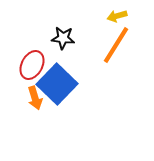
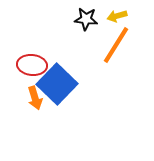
black star: moved 23 px right, 19 px up
red ellipse: rotated 68 degrees clockwise
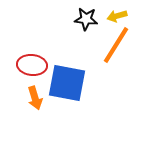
blue square: moved 10 px right, 1 px up; rotated 33 degrees counterclockwise
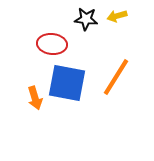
orange line: moved 32 px down
red ellipse: moved 20 px right, 21 px up
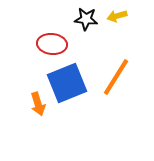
blue square: rotated 33 degrees counterclockwise
orange arrow: moved 3 px right, 6 px down
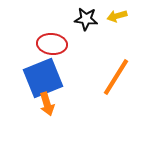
blue square: moved 24 px left, 5 px up
orange arrow: moved 9 px right
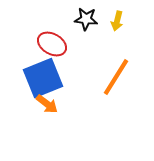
yellow arrow: moved 5 px down; rotated 60 degrees counterclockwise
red ellipse: rotated 24 degrees clockwise
orange arrow: rotated 35 degrees counterclockwise
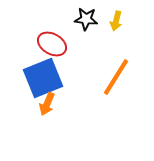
yellow arrow: moved 1 px left
orange arrow: rotated 75 degrees clockwise
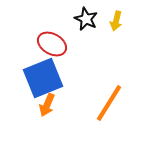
black star: rotated 20 degrees clockwise
orange line: moved 7 px left, 26 px down
orange arrow: moved 1 px down
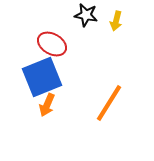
black star: moved 4 px up; rotated 15 degrees counterclockwise
blue square: moved 1 px left, 1 px up
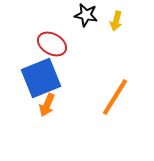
blue square: moved 1 px left, 1 px down
orange line: moved 6 px right, 6 px up
